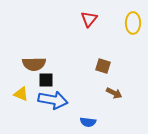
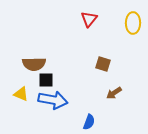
brown square: moved 2 px up
brown arrow: rotated 119 degrees clockwise
blue semicircle: moved 1 px right; rotated 77 degrees counterclockwise
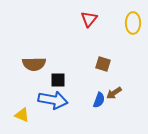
black square: moved 12 px right
yellow triangle: moved 1 px right, 21 px down
blue semicircle: moved 10 px right, 22 px up
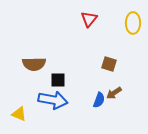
brown square: moved 6 px right
yellow triangle: moved 3 px left, 1 px up
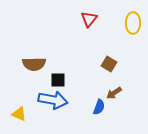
brown square: rotated 14 degrees clockwise
blue semicircle: moved 7 px down
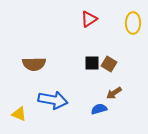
red triangle: rotated 18 degrees clockwise
black square: moved 34 px right, 17 px up
blue semicircle: moved 2 px down; rotated 126 degrees counterclockwise
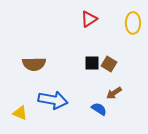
blue semicircle: rotated 49 degrees clockwise
yellow triangle: moved 1 px right, 1 px up
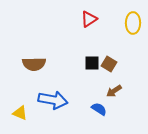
brown arrow: moved 2 px up
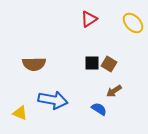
yellow ellipse: rotated 45 degrees counterclockwise
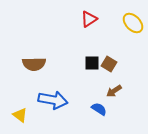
yellow triangle: moved 2 px down; rotated 14 degrees clockwise
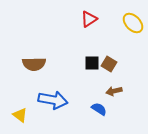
brown arrow: rotated 21 degrees clockwise
